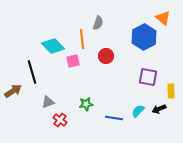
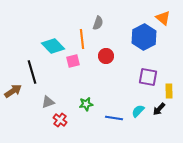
yellow rectangle: moved 2 px left
black arrow: rotated 24 degrees counterclockwise
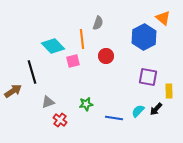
black arrow: moved 3 px left
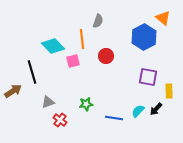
gray semicircle: moved 2 px up
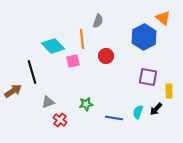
cyan semicircle: moved 1 px down; rotated 24 degrees counterclockwise
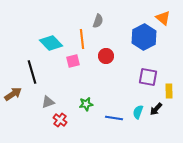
cyan diamond: moved 2 px left, 3 px up
brown arrow: moved 3 px down
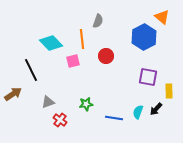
orange triangle: moved 1 px left, 1 px up
black line: moved 1 px left, 2 px up; rotated 10 degrees counterclockwise
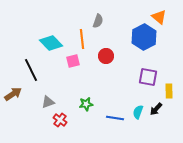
orange triangle: moved 3 px left
blue line: moved 1 px right
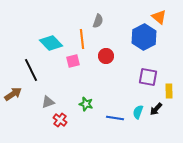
green star: rotated 24 degrees clockwise
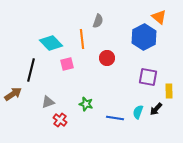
red circle: moved 1 px right, 2 px down
pink square: moved 6 px left, 3 px down
black line: rotated 40 degrees clockwise
